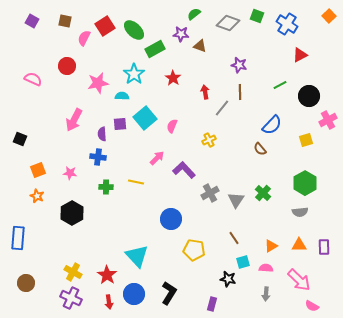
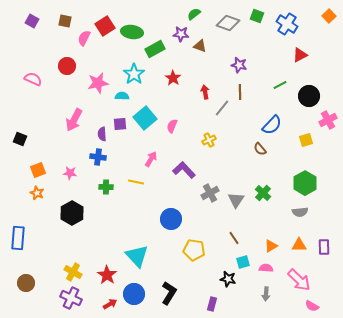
green ellipse at (134, 30): moved 2 px left, 2 px down; rotated 35 degrees counterclockwise
pink arrow at (157, 158): moved 6 px left, 1 px down; rotated 14 degrees counterclockwise
orange star at (37, 196): moved 3 px up
red arrow at (109, 302): moved 1 px right, 2 px down; rotated 112 degrees counterclockwise
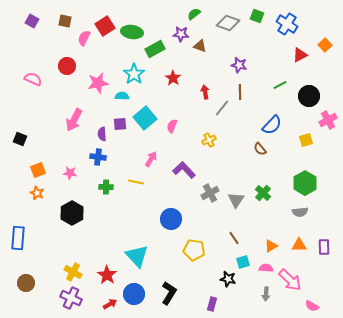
orange square at (329, 16): moved 4 px left, 29 px down
pink arrow at (299, 280): moved 9 px left
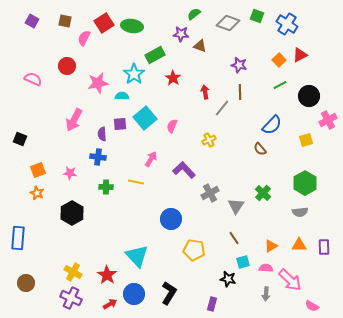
red square at (105, 26): moved 1 px left, 3 px up
green ellipse at (132, 32): moved 6 px up
orange square at (325, 45): moved 46 px left, 15 px down
green rectangle at (155, 49): moved 6 px down
gray triangle at (236, 200): moved 6 px down
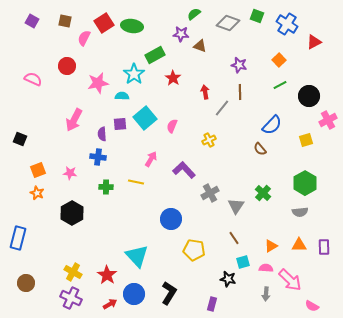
red triangle at (300, 55): moved 14 px right, 13 px up
blue rectangle at (18, 238): rotated 10 degrees clockwise
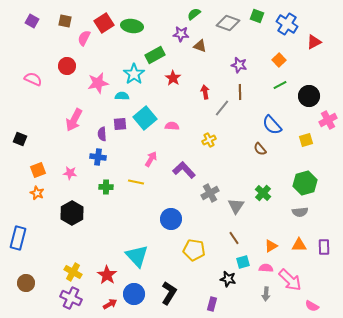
blue semicircle at (272, 125): rotated 95 degrees clockwise
pink semicircle at (172, 126): rotated 72 degrees clockwise
green hexagon at (305, 183): rotated 15 degrees clockwise
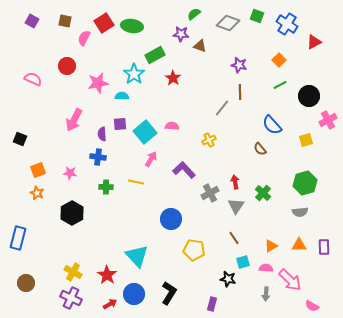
red arrow at (205, 92): moved 30 px right, 90 px down
cyan square at (145, 118): moved 14 px down
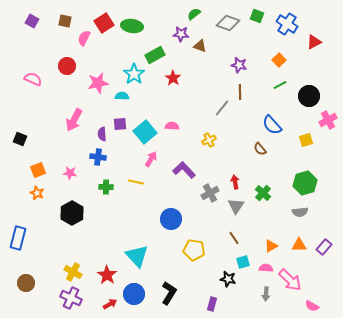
purple rectangle at (324, 247): rotated 42 degrees clockwise
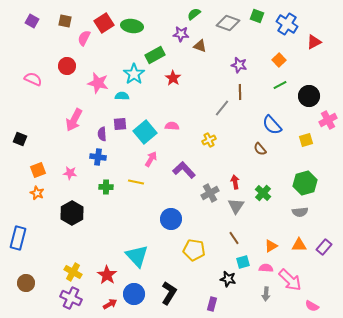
pink star at (98, 83): rotated 25 degrees clockwise
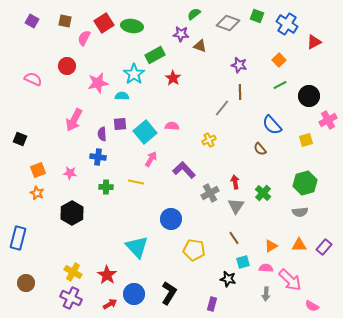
pink star at (98, 83): rotated 25 degrees counterclockwise
cyan triangle at (137, 256): moved 9 px up
